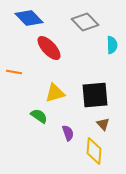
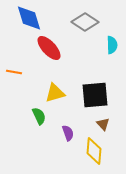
blue diamond: rotated 28 degrees clockwise
gray diamond: rotated 12 degrees counterclockwise
green semicircle: rotated 30 degrees clockwise
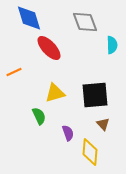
gray diamond: rotated 36 degrees clockwise
orange line: rotated 35 degrees counterclockwise
yellow diamond: moved 4 px left, 1 px down
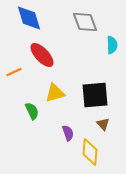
red ellipse: moved 7 px left, 7 px down
green semicircle: moved 7 px left, 5 px up
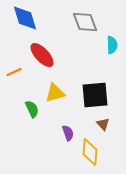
blue diamond: moved 4 px left
green semicircle: moved 2 px up
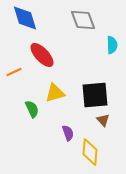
gray diamond: moved 2 px left, 2 px up
brown triangle: moved 4 px up
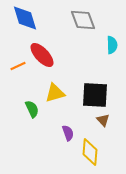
orange line: moved 4 px right, 6 px up
black square: rotated 8 degrees clockwise
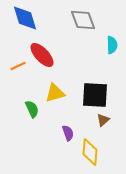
brown triangle: rotated 32 degrees clockwise
